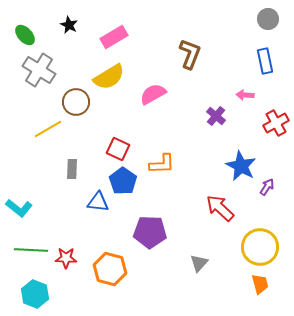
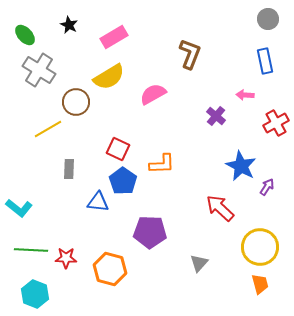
gray rectangle: moved 3 px left
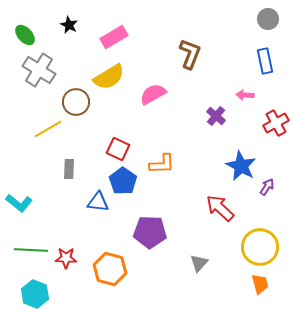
cyan L-shape: moved 5 px up
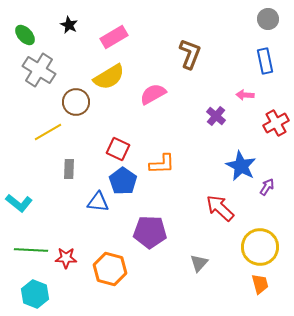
yellow line: moved 3 px down
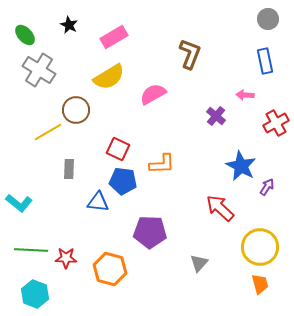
brown circle: moved 8 px down
blue pentagon: rotated 28 degrees counterclockwise
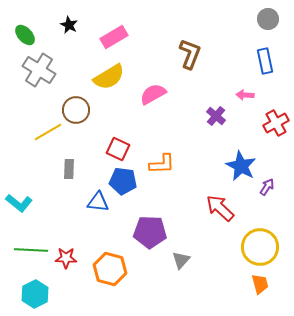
gray triangle: moved 18 px left, 3 px up
cyan hexagon: rotated 12 degrees clockwise
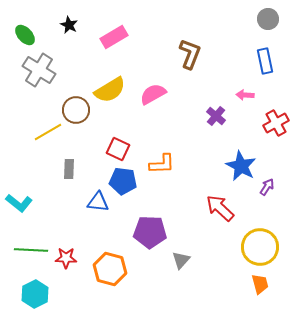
yellow semicircle: moved 1 px right, 13 px down
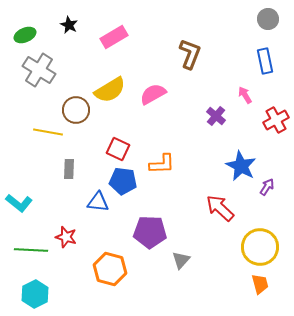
green ellipse: rotated 70 degrees counterclockwise
pink arrow: rotated 54 degrees clockwise
red cross: moved 3 px up
yellow line: rotated 40 degrees clockwise
red star: moved 21 px up; rotated 15 degrees clockwise
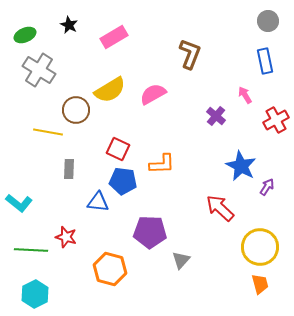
gray circle: moved 2 px down
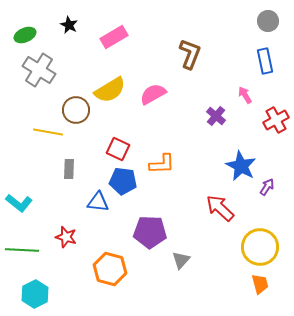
green line: moved 9 px left
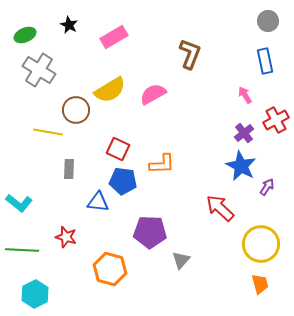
purple cross: moved 28 px right, 17 px down; rotated 12 degrees clockwise
yellow circle: moved 1 px right, 3 px up
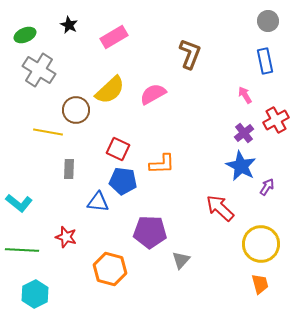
yellow semicircle: rotated 12 degrees counterclockwise
